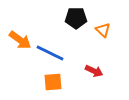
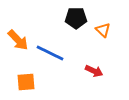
orange arrow: moved 2 px left; rotated 10 degrees clockwise
orange square: moved 27 px left
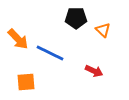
orange arrow: moved 1 px up
